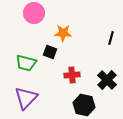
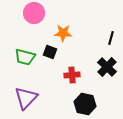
green trapezoid: moved 1 px left, 6 px up
black cross: moved 13 px up
black hexagon: moved 1 px right, 1 px up
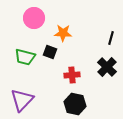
pink circle: moved 5 px down
purple triangle: moved 4 px left, 2 px down
black hexagon: moved 10 px left
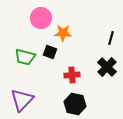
pink circle: moved 7 px right
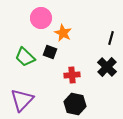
orange star: rotated 24 degrees clockwise
green trapezoid: rotated 30 degrees clockwise
